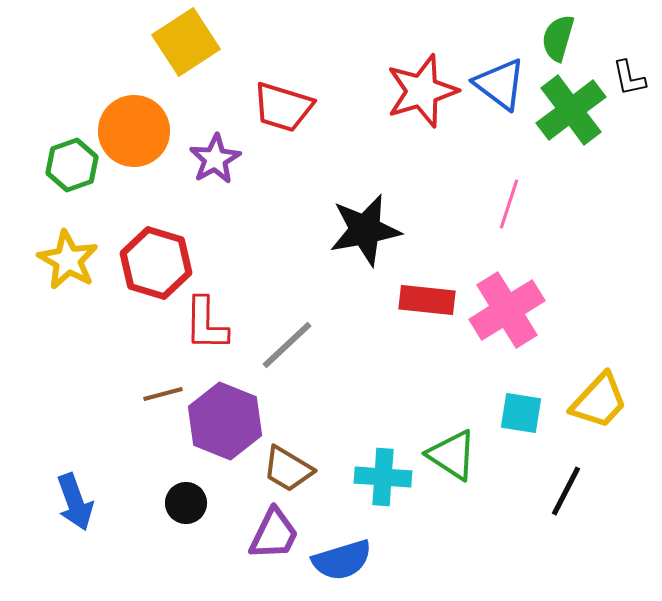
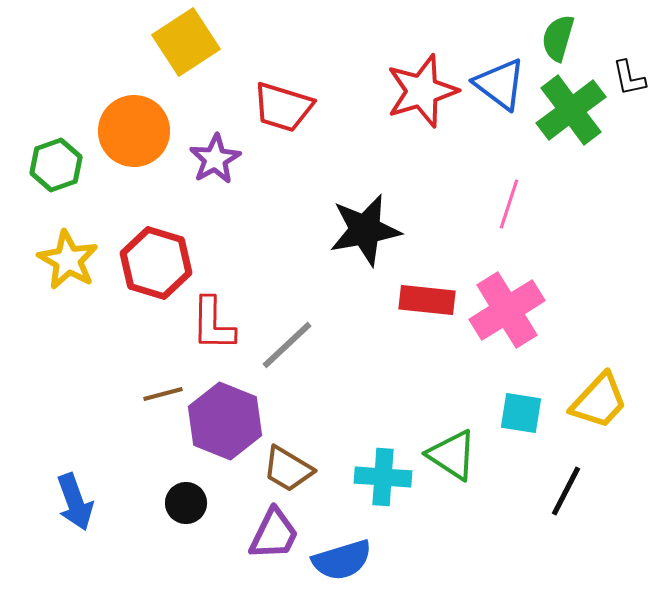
green hexagon: moved 16 px left
red L-shape: moved 7 px right
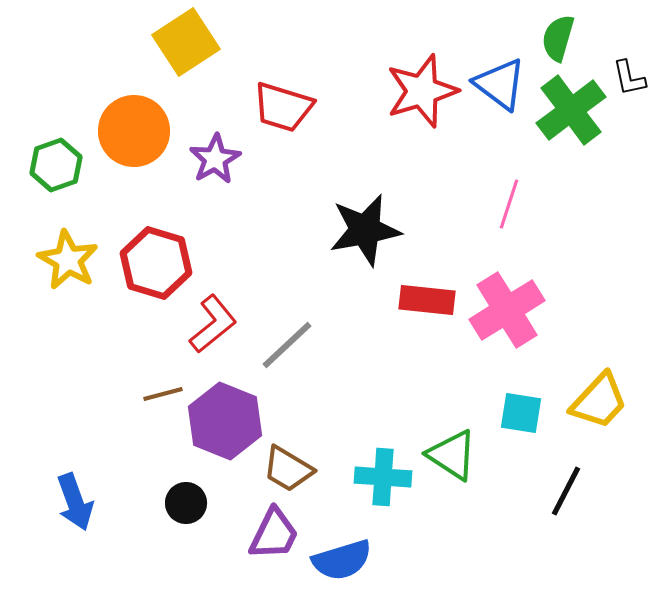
red L-shape: rotated 130 degrees counterclockwise
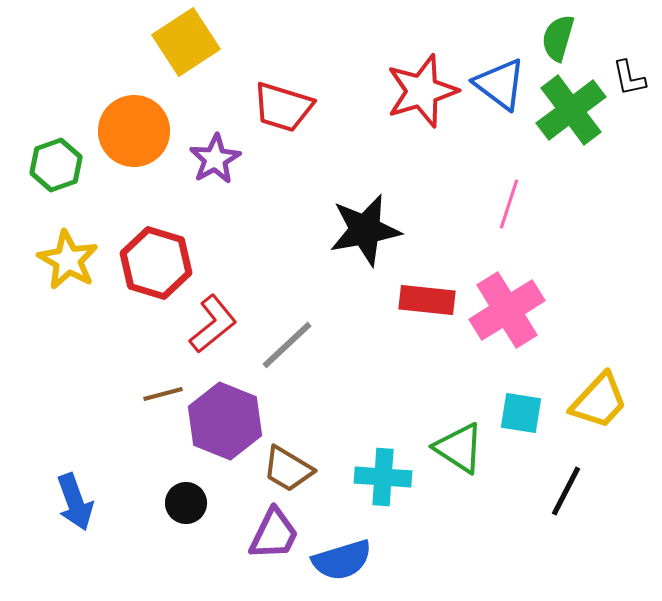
green triangle: moved 7 px right, 7 px up
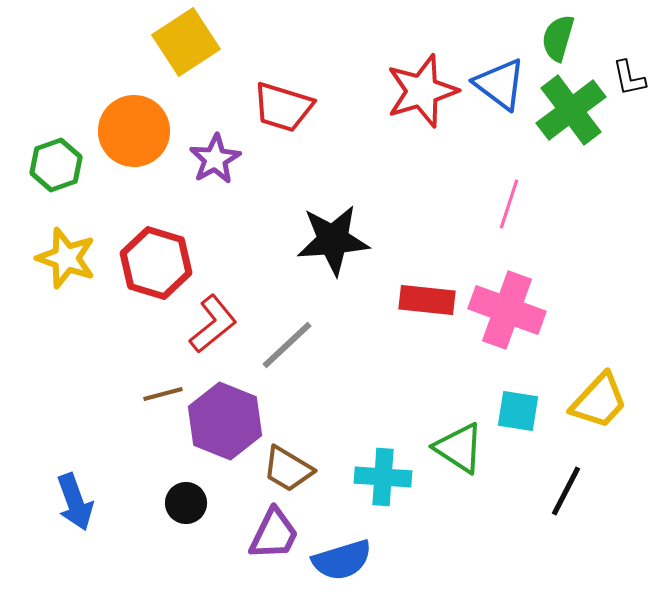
black star: moved 32 px left, 10 px down; rotated 6 degrees clockwise
yellow star: moved 2 px left, 2 px up; rotated 10 degrees counterclockwise
pink cross: rotated 38 degrees counterclockwise
cyan square: moved 3 px left, 2 px up
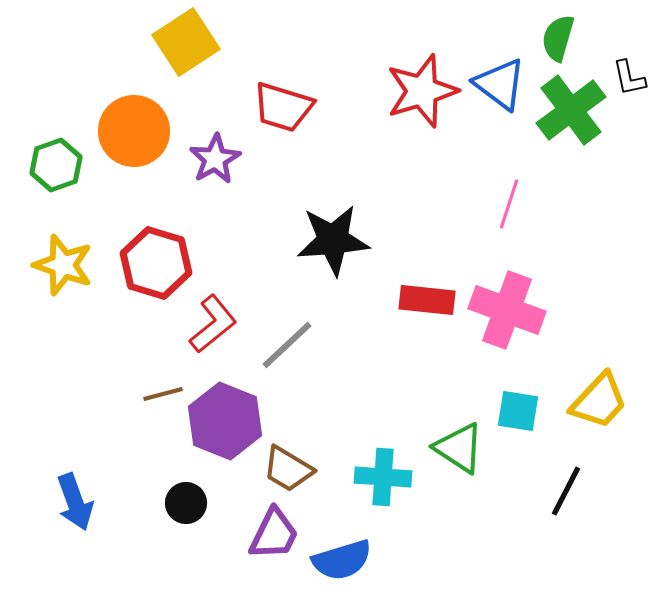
yellow star: moved 3 px left, 7 px down
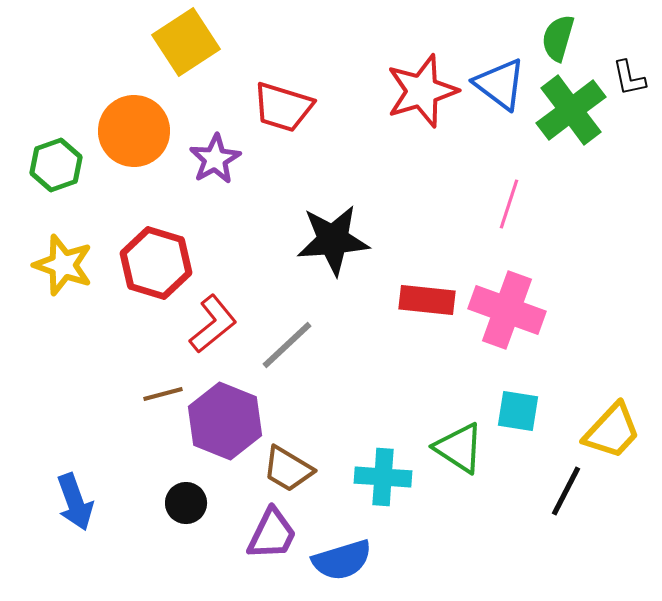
yellow trapezoid: moved 13 px right, 30 px down
purple trapezoid: moved 2 px left
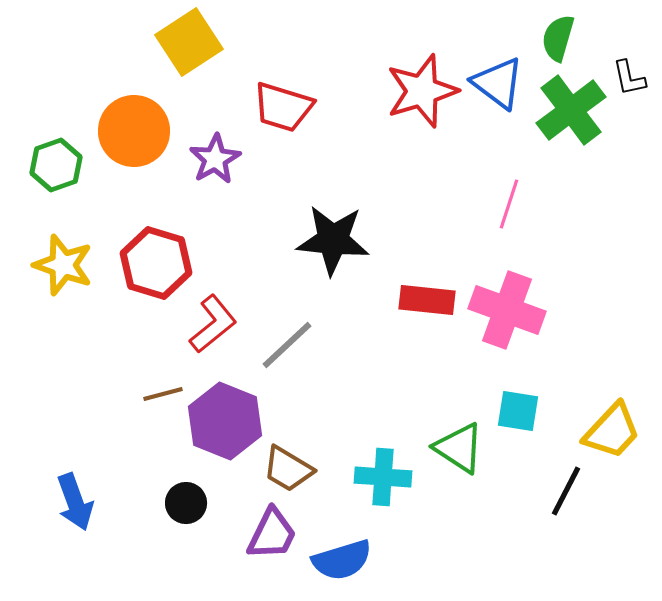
yellow square: moved 3 px right
blue triangle: moved 2 px left, 1 px up
black star: rotated 10 degrees clockwise
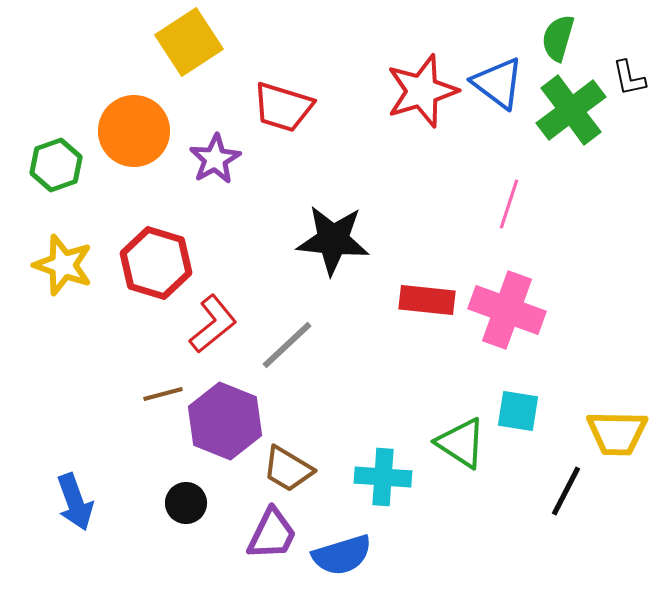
yellow trapezoid: moved 5 px right, 2 px down; rotated 48 degrees clockwise
green triangle: moved 2 px right, 5 px up
blue semicircle: moved 5 px up
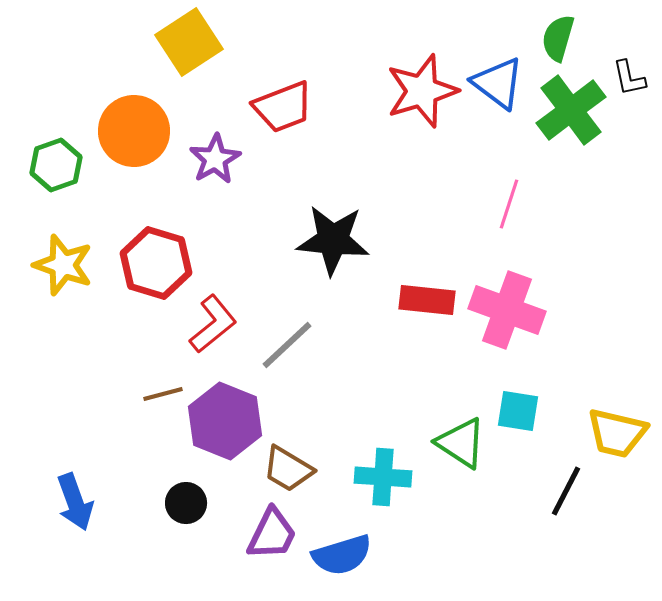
red trapezoid: rotated 38 degrees counterclockwise
yellow trapezoid: rotated 12 degrees clockwise
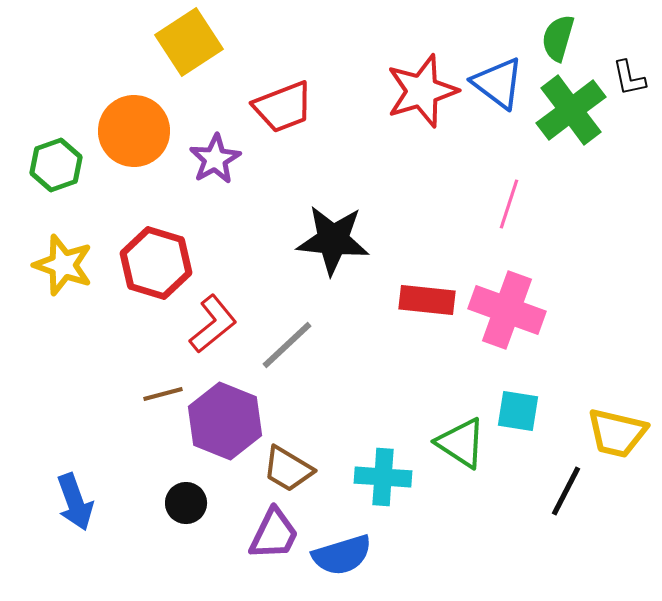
purple trapezoid: moved 2 px right
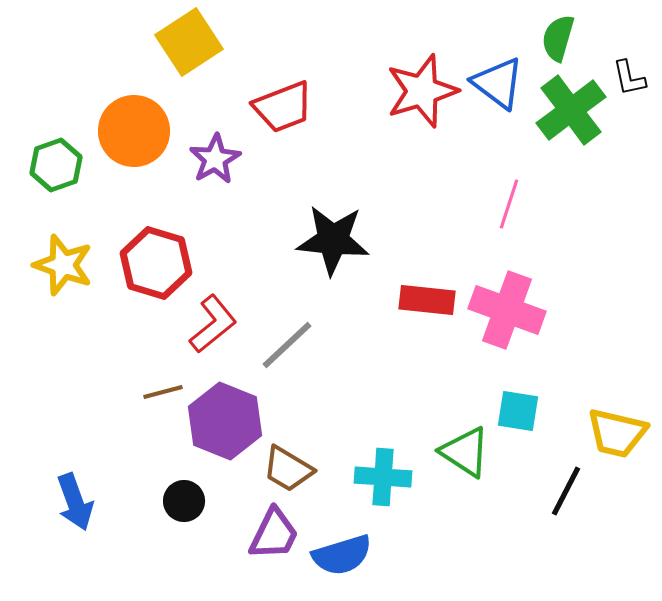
brown line: moved 2 px up
green triangle: moved 4 px right, 9 px down
black circle: moved 2 px left, 2 px up
